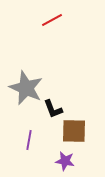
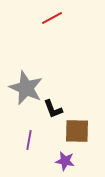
red line: moved 2 px up
brown square: moved 3 px right
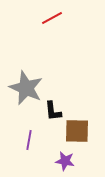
black L-shape: moved 2 px down; rotated 15 degrees clockwise
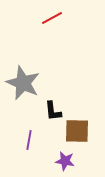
gray star: moved 3 px left, 5 px up
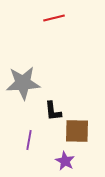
red line: moved 2 px right; rotated 15 degrees clockwise
gray star: rotated 28 degrees counterclockwise
purple star: rotated 18 degrees clockwise
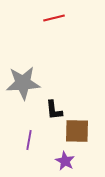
black L-shape: moved 1 px right, 1 px up
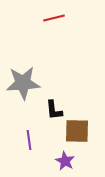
purple line: rotated 18 degrees counterclockwise
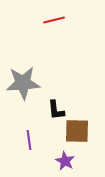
red line: moved 2 px down
black L-shape: moved 2 px right
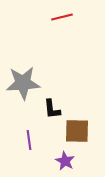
red line: moved 8 px right, 3 px up
black L-shape: moved 4 px left, 1 px up
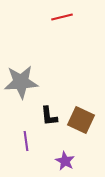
gray star: moved 2 px left, 1 px up
black L-shape: moved 3 px left, 7 px down
brown square: moved 4 px right, 11 px up; rotated 24 degrees clockwise
purple line: moved 3 px left, 1 px down
